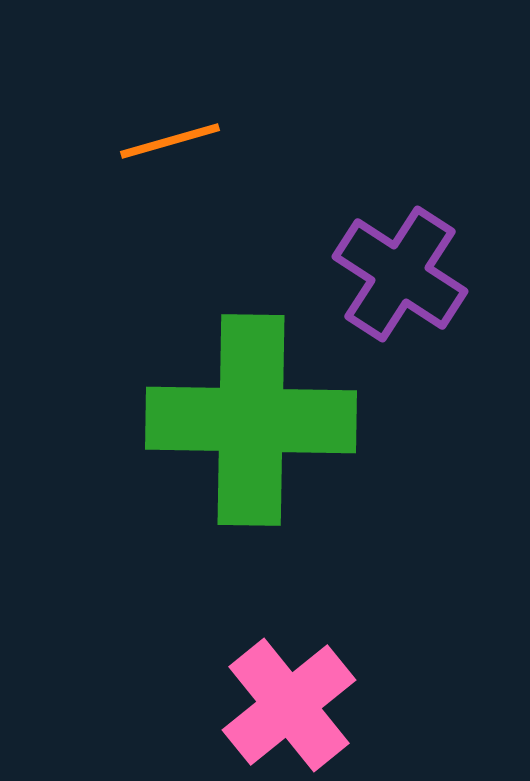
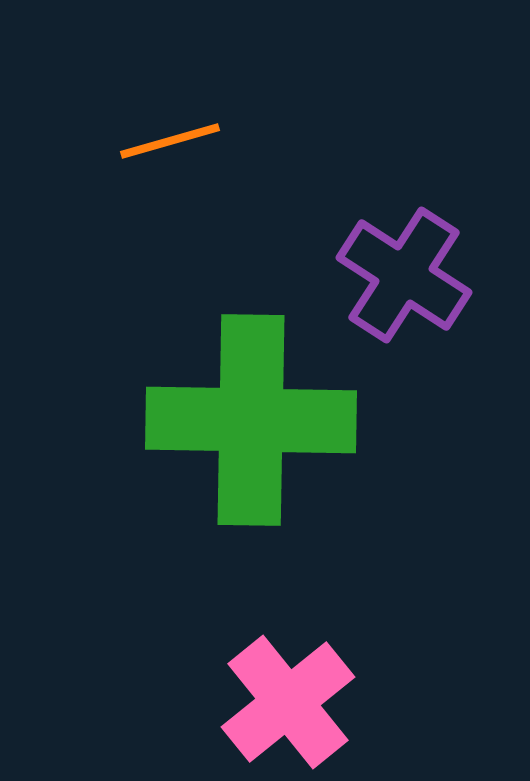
purple cross: moved 4 px right, 1 px down
pink cross: moved 1 px left, 3 px up
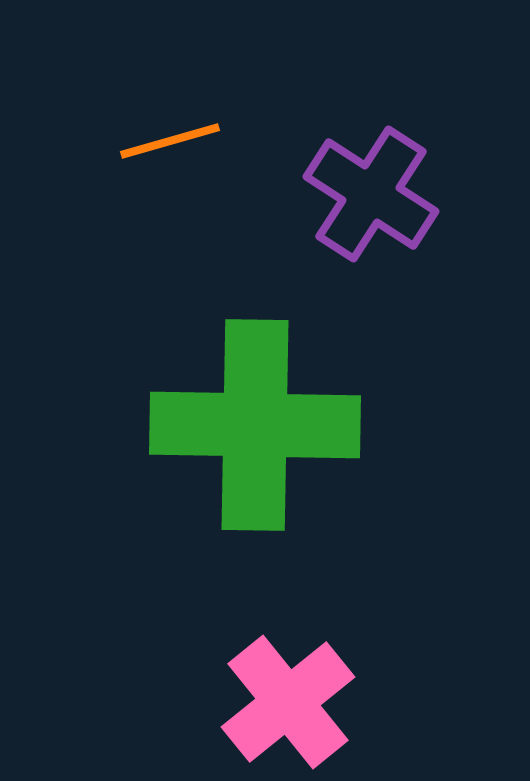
purple cross: moved 33 px left, 81 px up
green cross: moved 4 px right, 5 px down
